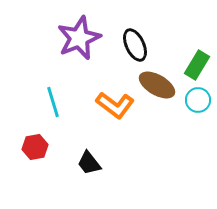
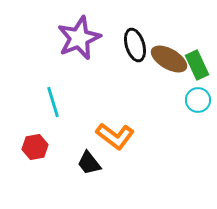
black ellipse: rotated 8 degrees clockwise
green rectangle: rotated 56 degrees counterclockwise
brown ellipse: moved 12 px right, 26 px up
orange L-shape: moved 31 px down
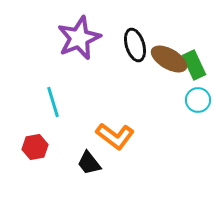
green rectangle: moved 3 px left
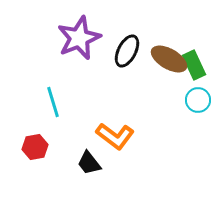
black ellipse: moved 8 px left, 6 px down; rotated 44 degrees clockwise
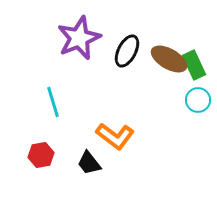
red hexagon: moved 6 px right, 8 px down
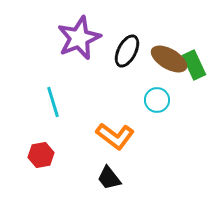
cyan circle: moved 41 px left
black trapezoid: moved 20 px right, 15 px down
